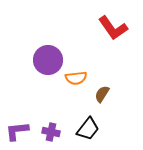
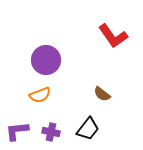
red L-shape: moved 8 px down
purple circle: moved 2 px left
orange semicircle: moved 36 px left, 17 px down; rotated 15 degrees counterclockwise
brown semicircle: rotated 84 degrees counterclockwise
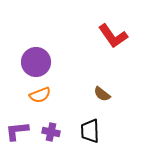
purple circle: moved 10 px left, 2 px down
black trapezoid: moved 2 px right, 2 px down; rotated 140 degrees clockwise
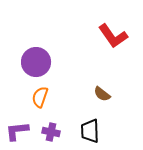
orange semicircle: moved 2 px down; rotated 130 degrees clockwise
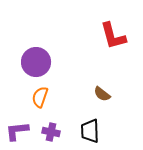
red L-shape: rotated 20 degrees clockwise
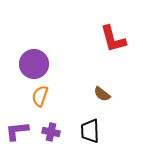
red L-shape: moved 3 px down
purple circle: moved 2 px left, 2 px down
orange semicircle: moved 1 px up
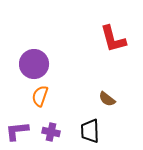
brown semicircle: moved 5 px right, 5 px down
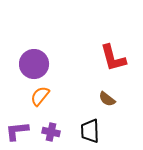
red L-shape: moved 19 px down
orange semicircle: rotated 20 degrees clockwise
